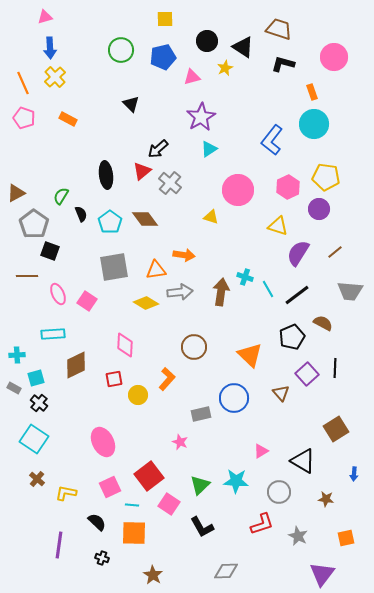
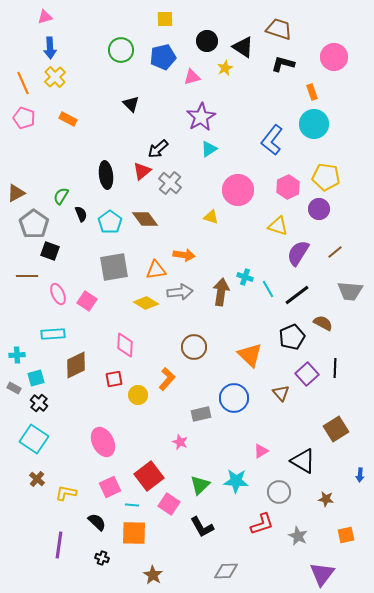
blue arrow at (354, 474): moved 6 px right, 1 px down
orange square at (346, 538): moved 3 px up
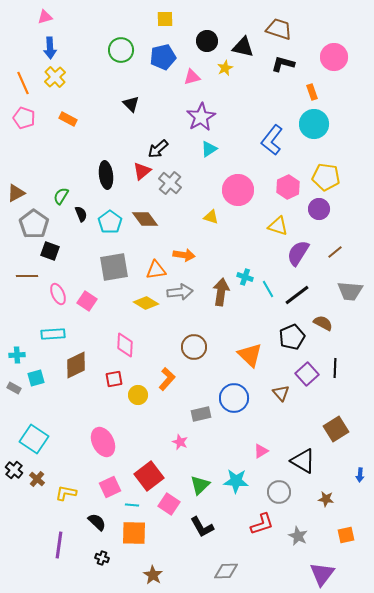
black triangle at (243, 47): rotated 20 degrees counterclockwise
black cross at (39, 403): moved 25 px left, 67 px down
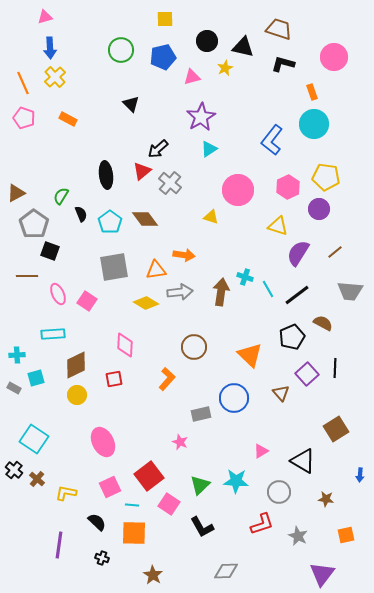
yellow circle at (138, 395): moved 61 px left
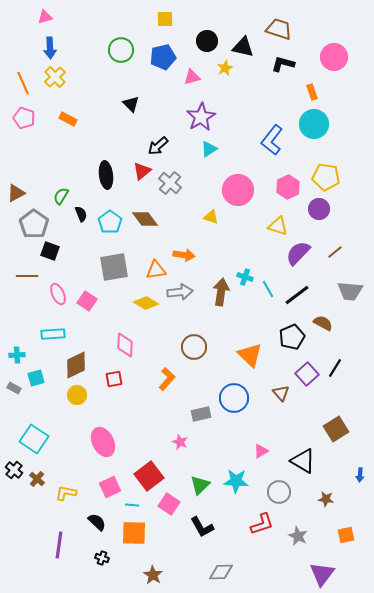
black arrow at (158, 149): moved 3 px up
purple semicircle at (298, 253): rotated 12 degrees clockwise
black line at (335, 368): rotated 30 degrees clockwise
gray diamond at (226, 571): moved 5 px left, 1 px down
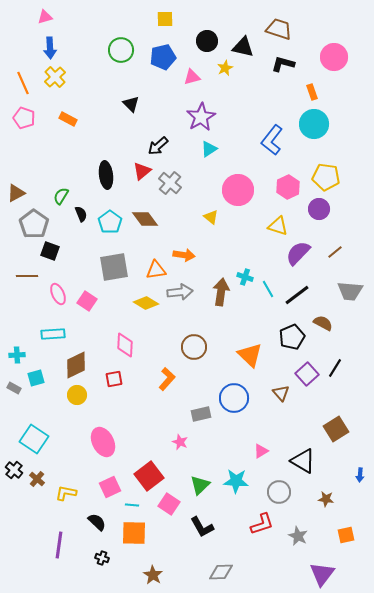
yellow triangle at (211, 217): rotated 21 degrees clockwise
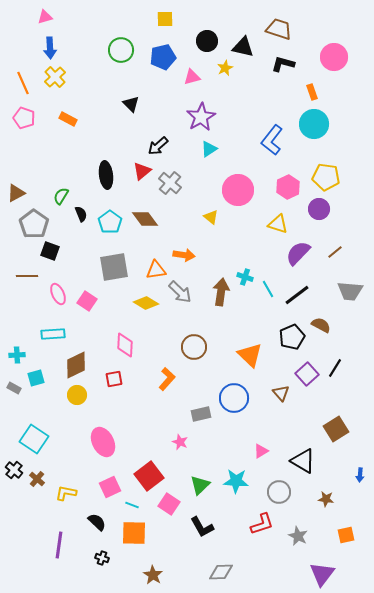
yellow triangle at (278, 226): moved 2 px up
gray arrow at (180, 292): rotated 50 degrees clockwise
brown semicircle at (323, 323): moved 2 px left, 2 px down
cyan line at (132, 505): rotated 16 degrees clockwise
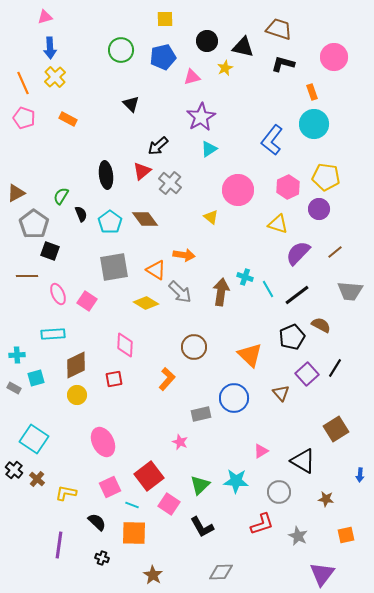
orange triangle at (156, 270): rotated 40 degrees clockwise
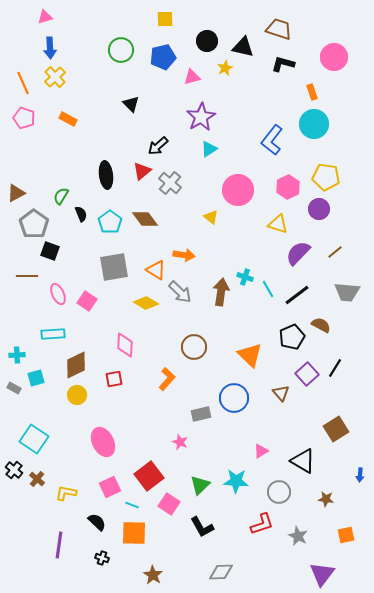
gray trapezoid at (350, 291): moved 3 px left, 1 px down
